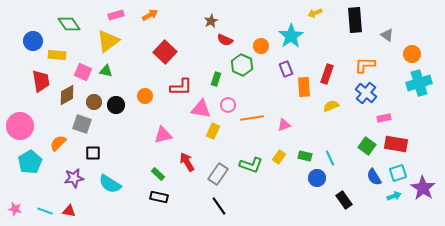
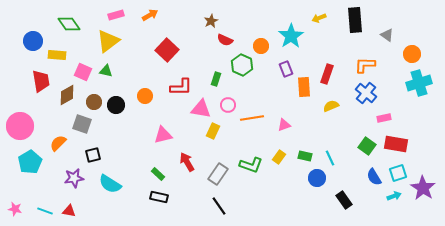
yellow arrow at (315, 13): moved 4 px right, 5 px down
red square at (165, 52): moved 2 px right, 2 px up
black square at (93, 153): moved 2 px down; rotated 14 degrees counterclockwise
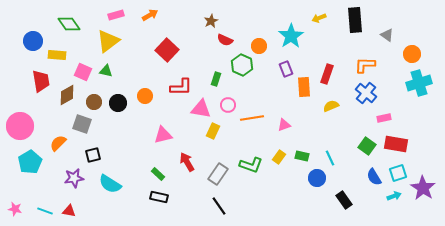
orange circle at (261, 46): moved 2 px left
black circle at (116, 105): moved 2 px right, 2 px up
green rectangle at (305, 156): moved 3 px left
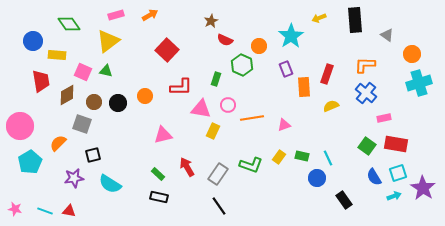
cyan line at (330, 158): moved 2 px left
red arrow at (187, 162): moved 5 px down
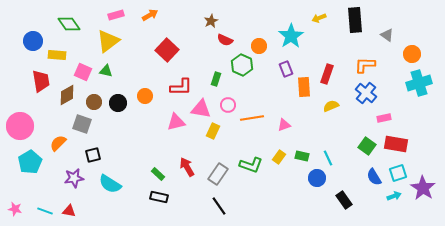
pink triangle at (163, 135): moved 13 px right, 13 px up
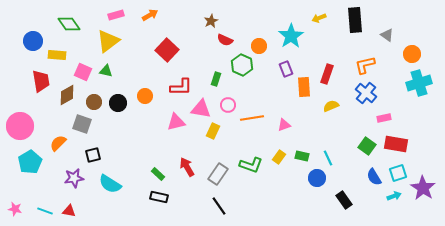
orange L-shape at (365, 65): rotated 15 degrees counterclockwise
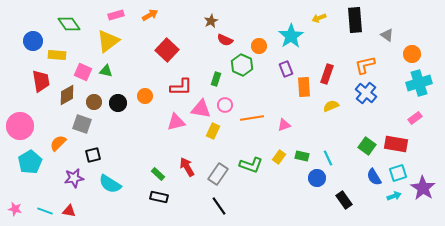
pink circle at (228, 105): moved 3 px left
pink rectangle at (384, 118): moved 31 px right; rotated 24 degrees counterclockwise
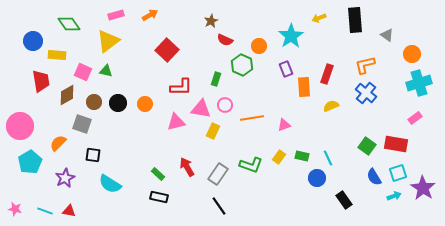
orange circle at (145, 96): moved 8 px down
black square at (93, 155): rotated 21 degrees clockwise
purple star at (74, 178): moved 9 px left; rotated 18 degrees counterclockwise
